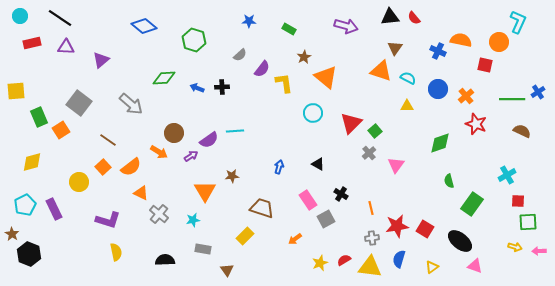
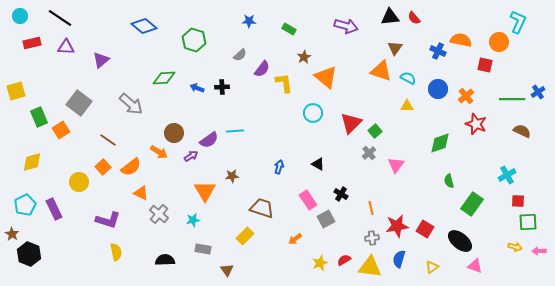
yellow square at (16, 91): rotated 12 degrees counterclockwise
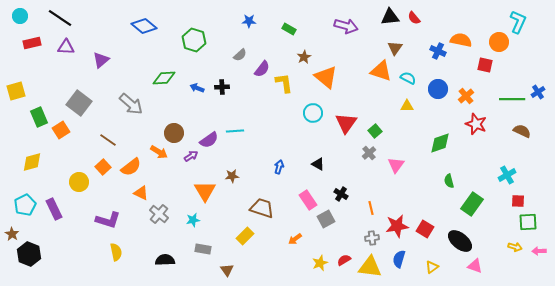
red triangle at (351, 123): moved 5 px left; rotated 10 degrees counterclockwise
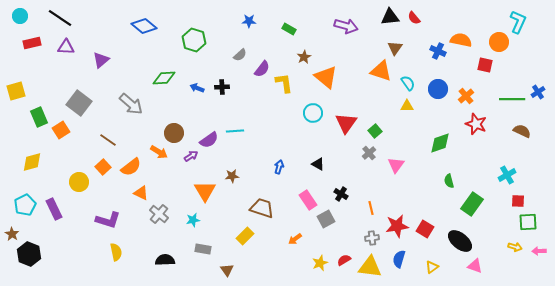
cyan semicircle at (408, 78): moved 5 px down; rotated 28 degrees clockwise
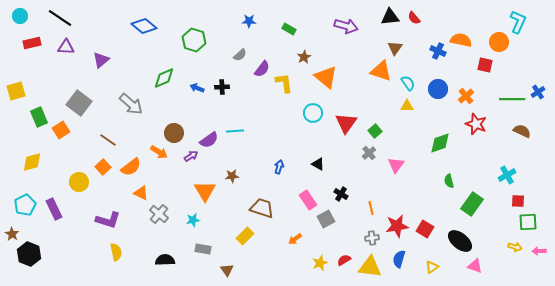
green diamond at (164, 78): rotated 20 degrees counterclockwise
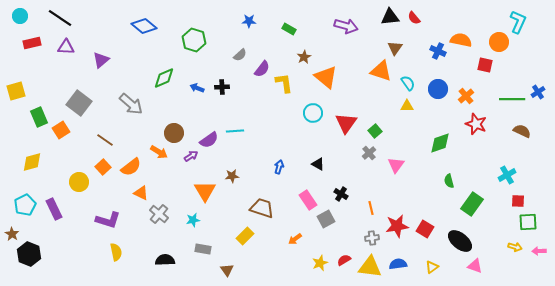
brown line at (108, 140): moved 3 px left
blue semicircle at (399, 259): moved 1 px left, 5 px down; rotated 66 degrees clockwise
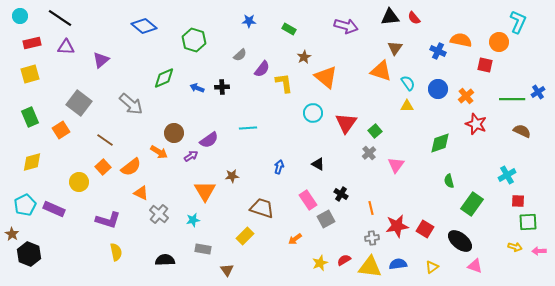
yellow square at (16, 91): moved 14 px right, 17 px up
green rectangle at (39, 117): moved 9 px left
cyan line at (235, 131): moved 13 px right, 3 px up
purple rectangle at (54, 209): rotated 40 degrees counterclockwise
